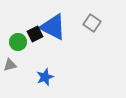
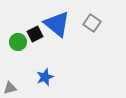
blue triangle: moved 4 px right, 3 px up; rotated 12 degrees clockwise
gray triangle: moved 23 px down
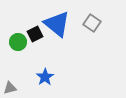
blue star: rotated 12 degrees counterclockwise
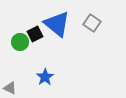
green circle: moved 2 px right
gray triangle: rotated 40 degrees clockwise
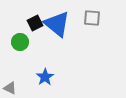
gray square: moved 5 px up; rotated 30 degrees counterclockwise
black square: moved 11 px up
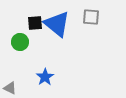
gray square: moved 1 px left, 1 px up
black square: rotated 21 degrees clockwise
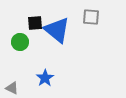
blue triangle: moved 6 px down
blue star: moved 1 px down
gray triangle: moved 2 px right
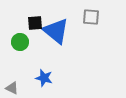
blue triangle: moved 1 px left, 1 px down
blue star: moved 1 px left; rotated 24 degrees counterclockwise
